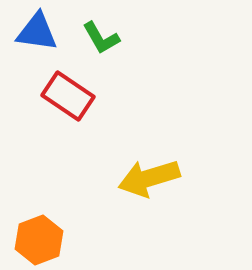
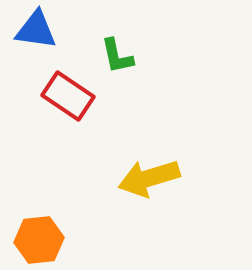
blue triangle: moved 1 px left, 2 px up
green L-shape: moved 16 px right, 18 px down; rotated 18 degrees clockwise
orange hexagon: rotated 15 degrees clockwise
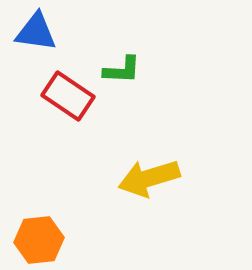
blue triangle: moved 2 px down
green L-shape: moved 5 px right, 14 px down; rotated 75 degrees counterclockwise
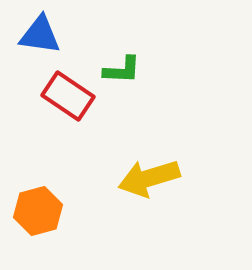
blue triangle: moved 4 px right, 3 px down
orange hexagon: moved 1 px left, 29 px up; rotated 9 degrees counterclockwise
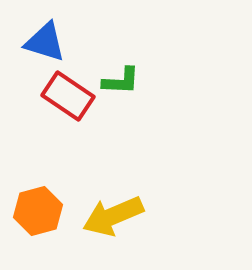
blue triangle: moved 5 px right, 7 px down; rotated 9 degrees clockwise
green L-shape: moved 1 px left, 11 px down
yellow arrow: moved 36 px left, 38 px down; rotated 6 degrees counterclockwise
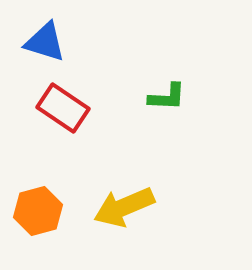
green L-shape: moved 46 px right, 16 px down
red rectangle: moved 5 px left, 12 px down
yellow arrow: moved 11 px right, 9 px up
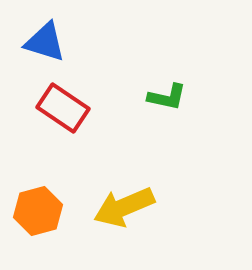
green L-shape: rotated 9 degrees clockwise
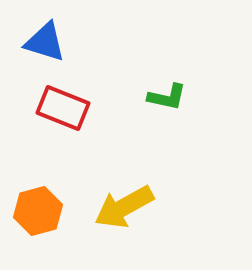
red rectangle: rotated 12 degrees counterclockwise
yellow arrow: rotated 6 degrees counterclockwise
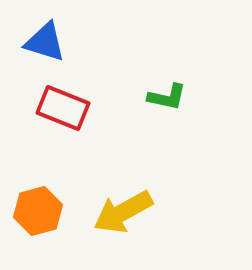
yellow arrow: moved 1 px left, 5 px down
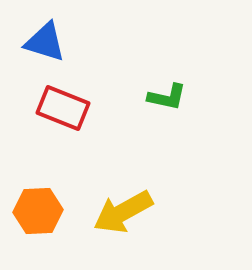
orange hexagon: rotated 12 degrees clockwise
